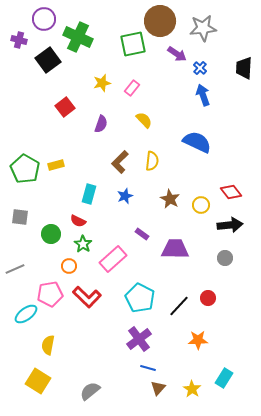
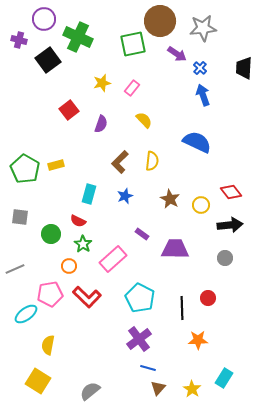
red square at (65, 107): moved 4 px right, 3 px down
black line at (179, 306): moved 3 px right, 2 px down; rotated 45 degrees counterclockwise
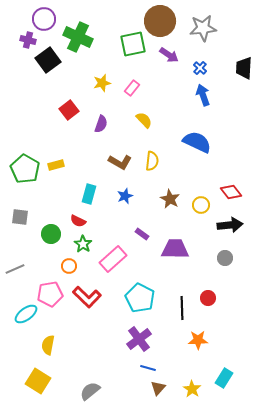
purple cross at (19, 40): moved 9 px right
purple arrow at (177, 54): moved 8 px left, 1 px down
brown L-shape at (120, 162): rotated 105 degrees counterclockwise
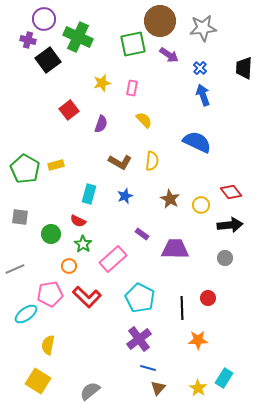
pink rectangle at (132, 88): rotated 28 degrees counterclockwise
yellow star at (192, 389): moved 6 px right, 1 px up
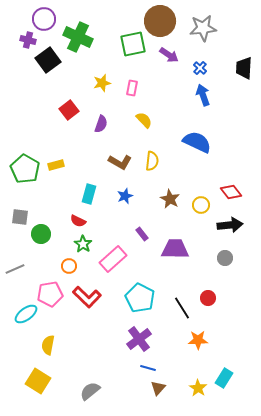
green circle at (51, 234): moved 10 px left
purple rectangle at (142, 234): rotated 16 degrees clockwise
black line at (182, 308): rotated 30 degrees counterclockwise
